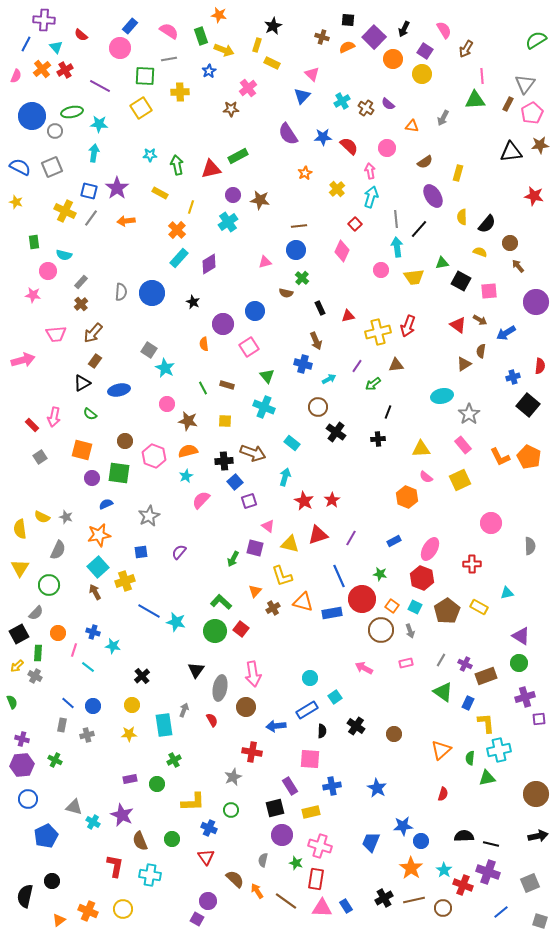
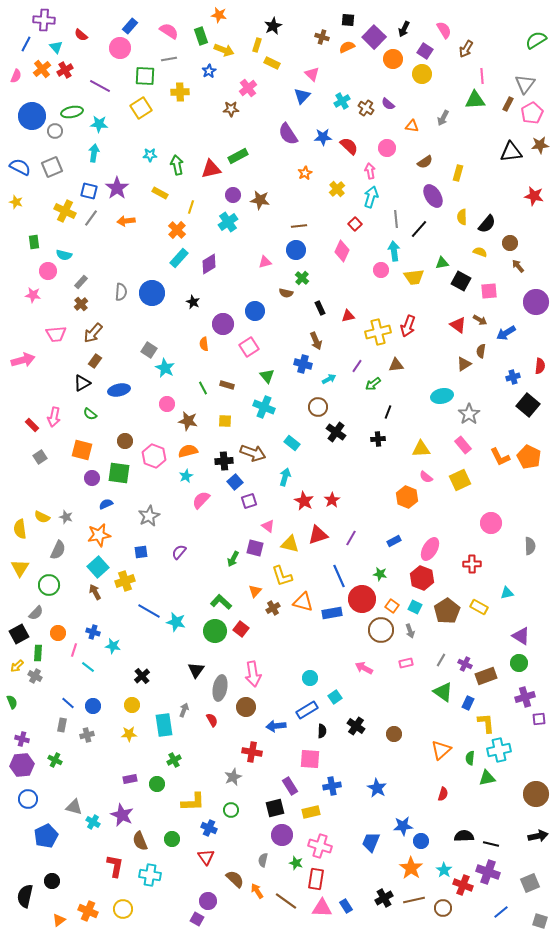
cyan arrow at (397, 247): moved 3 px left, 4 px down
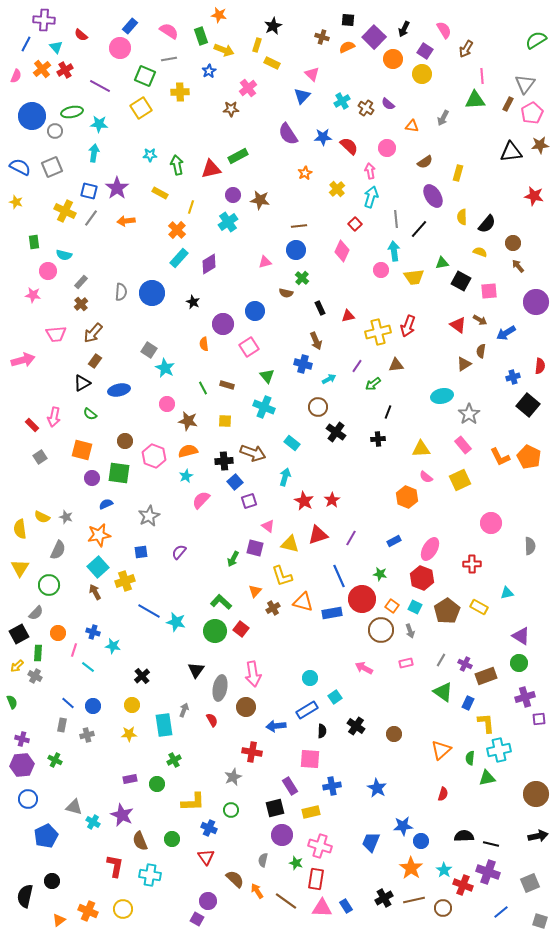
green square at (145, 76): rotated 20 degrees clockwise
brown circle at (510, 243): moved 3 px right
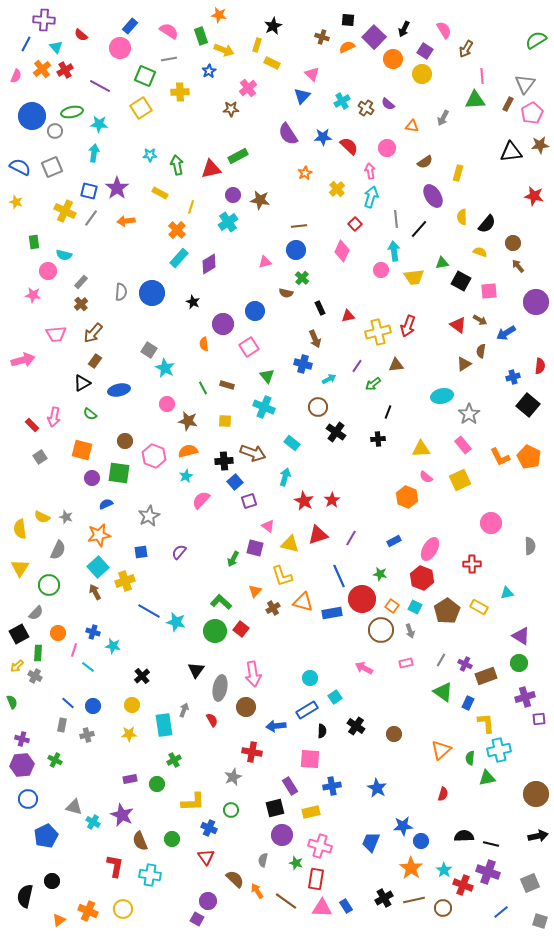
brown arrow at (316, 341): moved 1 px left, 2 px up
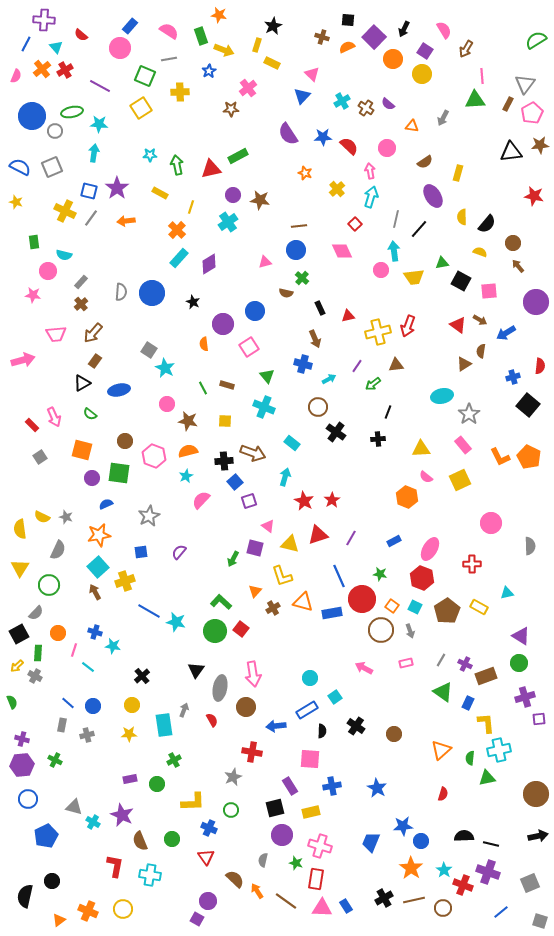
orange star at (305, 173): rotated 24 degrees counterclockwise
gray line at (396, 219): rotated 18 degrees clockwise
pink diamond at (342, 251): rotated 50 degrees counterclockwise
pink arrow at (54, 417): rotated 36 degrees counterclockwise
blue cross at (93, 632): moved 2 px right
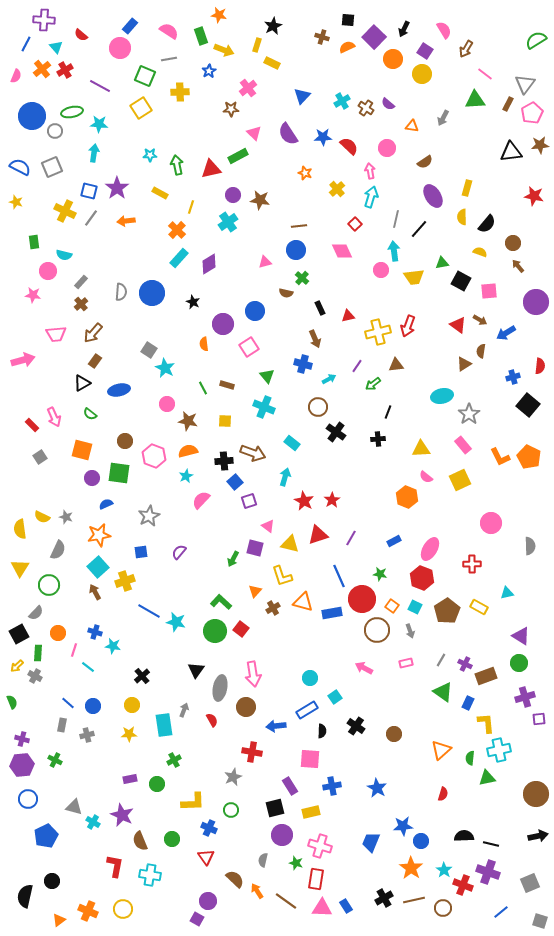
pink triangle at (312, 74): moved 58 px left, 59 px down
pink line at (482, 76): moved 3 px right, 2 px up; rotated 49 degrees counterclockwise
yellow rectangle at (458, 173): moved 9 px right, 15 px down
brown circle at (381, 630): moved 4 px left
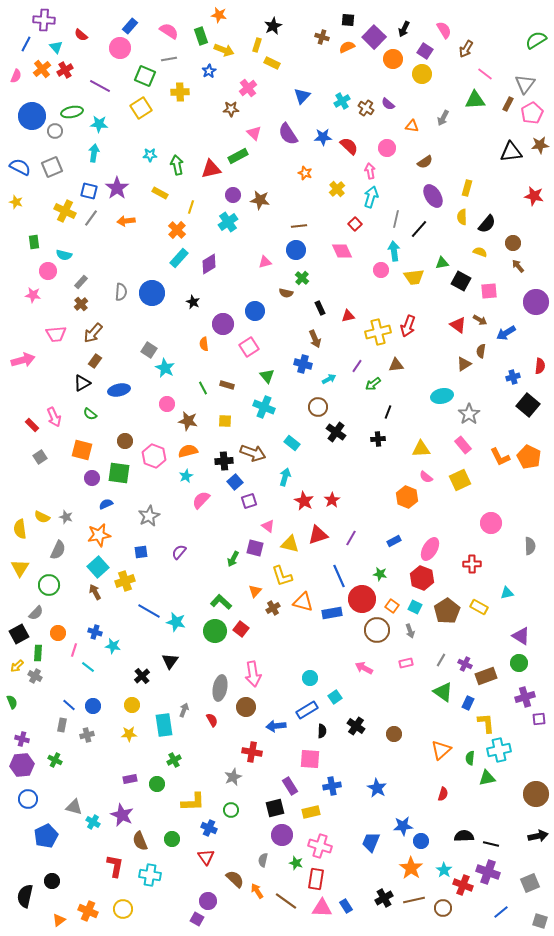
black triangle at (196, 670): moved 26 px left, 9 px up
blue line at (68, 703): moved 1 px right, 2 px down
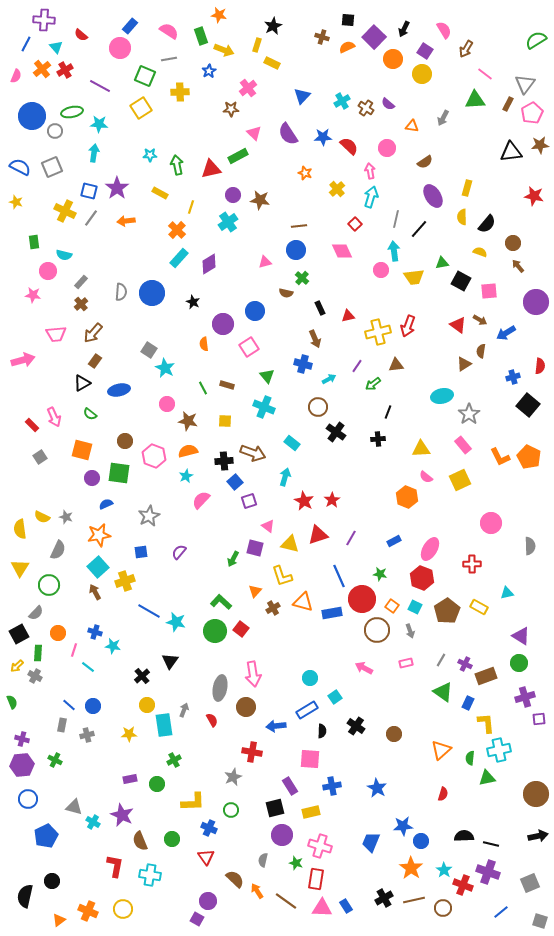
yellow circle at (132, 705): moved 15 px right
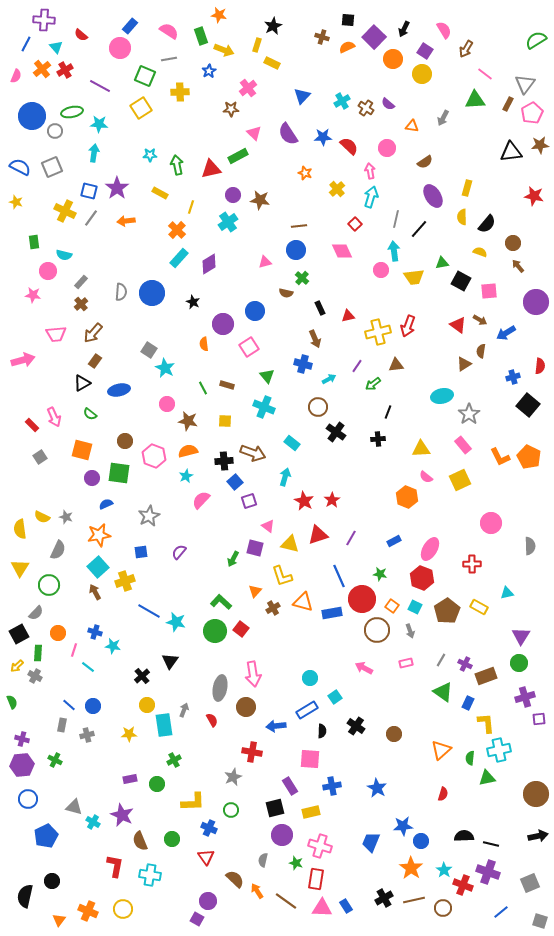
purple triangle at (521, 636): rotated 30 degrees clockwise
orange triangle at (59, 920): rotated 16 degrees counterclockwise
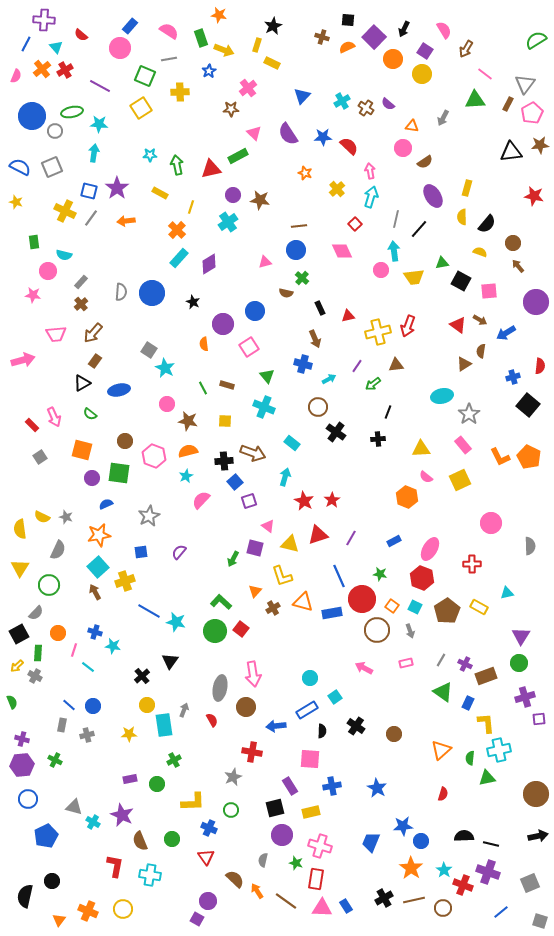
green rectangle at (201, 36): moved 2 px down
pink circle at (387, 148): moved 16 px right
